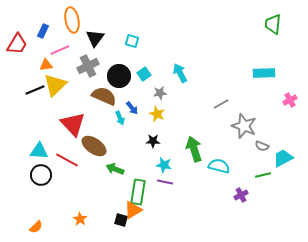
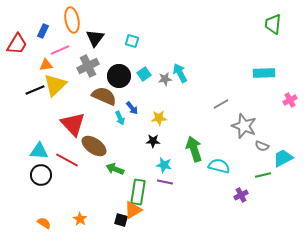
gray star at (160, 93): moved 5 px right, 14 px up
yellow star at (157, 114): moved 2 px right, 4 px down; rotated 28 degrees counterclockwise
orange semicircle at (36, 227): moved 8 px right, 4 px up; rotated 104 degrees counterclockwise
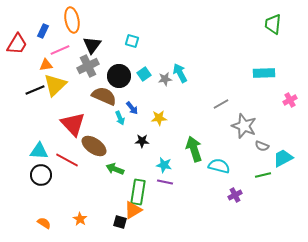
black triangle at (95, 38): moved 3 px left, 7 px down
black star at (153, 141): moved 11 px left
purple cross at (241, 195): moved 6 px left
black square at (121, 220): moved 1 px left, 2 px down
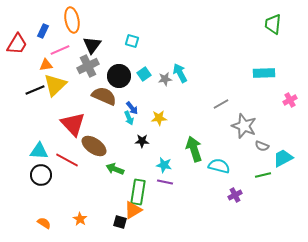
cyan arrow at (120, 118): moved 9 px right
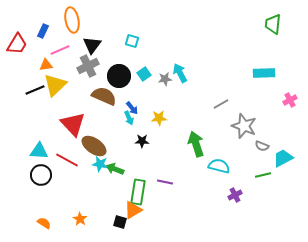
green arrow at (194, 149): moved 2 px right, 5 px up
cyan star at (164, 165): moved 64 px left, 1 px up
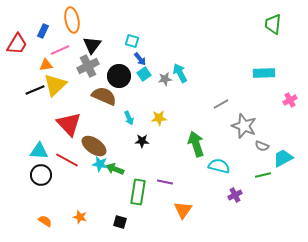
blue arrow at (132, 108): moved 8 px right, 49 px up
red triangle at (73, 124): moved 4 px left
orange triangle at (133, 210): moved 50 px right; rotated 24 degrees counterclockwise
orange star at (80, 219): moved 2 px up; rotated 16 degrees counterclockwise
orange semicircle at (44, 223): moved 1 px right, 2 px up
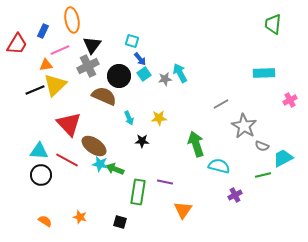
gray star at (244, 126): rotated 10 degrees clockwise
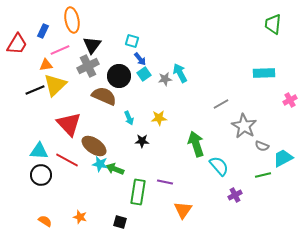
cyan semicircle at (219, 166): rotated 35 degrees clockwise
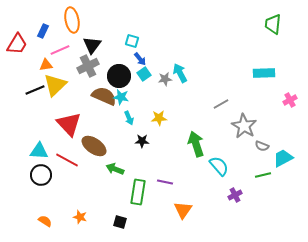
cyan star at (100, 164): moved 21 px right, 67 px up
